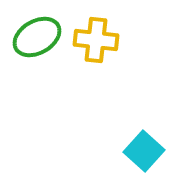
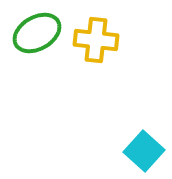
green ellipse: moved 4 px up
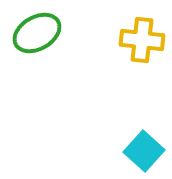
yellow cross: moved 46 px right
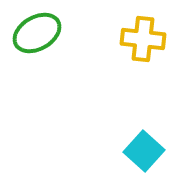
yellow cross: moved 1 px right, 1 px up
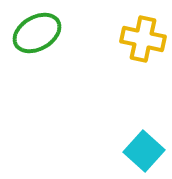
yellow cross: rotated 6 degrees clockwise
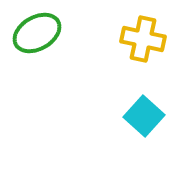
cyan square: moved 35 px up
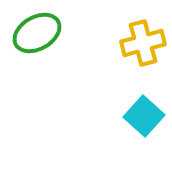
yellow cross: moved 4 px down; rotated 27 degrees counterclockwise
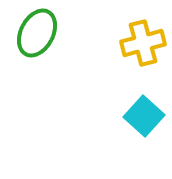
green ellipse: rotated 33 degrees counterclockwise
